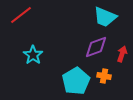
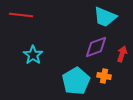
red line: rotated 45 degrees clockwise
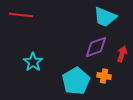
cyan star: moved 7 px down
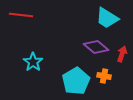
cyan trapezoid: moved 2 px right, 1 px down; rotated 10 degrees clockwise
purple diamond: rotated 60 degrees clockwise
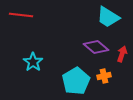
cyan trapezoid: moved 1 px right, 1 px up
orange cross: rotated 24 degrees counterclockwise
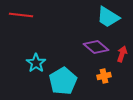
cyan star: moved 3 px right, 1 px down
cyan pentagon: moved 13 px left
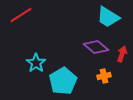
red line: rotated 40 degrees counterclockwise
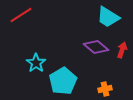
red arrow: moved 4 px up
orange cross: moved 1 px right, 13 px down
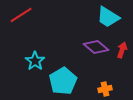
cyan star: moved 1 px left, 2 px up
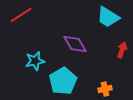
purple diamond: moved 21 px left, 3 px up; rotated 20 degrees clockwise
cyan star: rotated 24 degrees clockwise
